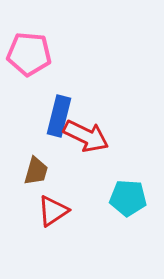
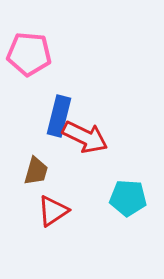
red arrow: moved 1 px left, 1 px down
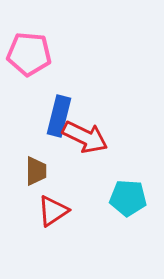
brown trapezoid: rotated 16 degrees counterclockwise
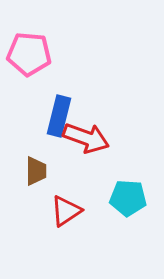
red arrow: moved 1 px right, 1 px down; rotated 6 degrees counterclockwise
red triangle: moved 13 px right
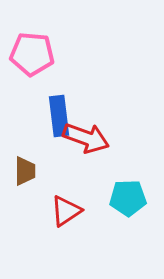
pink pentagon: moved 3 px right
blue rectangle: rotated 21 degrees counterclockwise
brown trapezoid: moved 11 px left
cyan pentagon: rotated 6 degrees counterclockwise
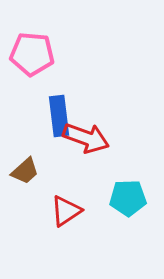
brown trapezoid: rotated 48 degrees clockwise
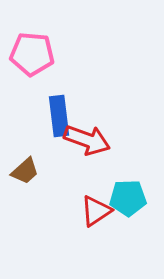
red arrow: moved 1 px right, 2 px down
red triangle: moved 30 px right
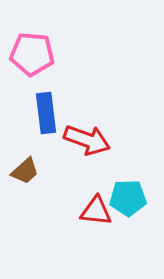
blue rectangle: moved 13 px left, 3 px up
red triangle: rotated 40 degrees clockwise
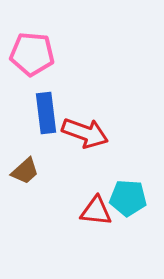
red arrow: moved 2 px left, 7 px up
cyan pentagon: rotated 6 degrees clockwise
